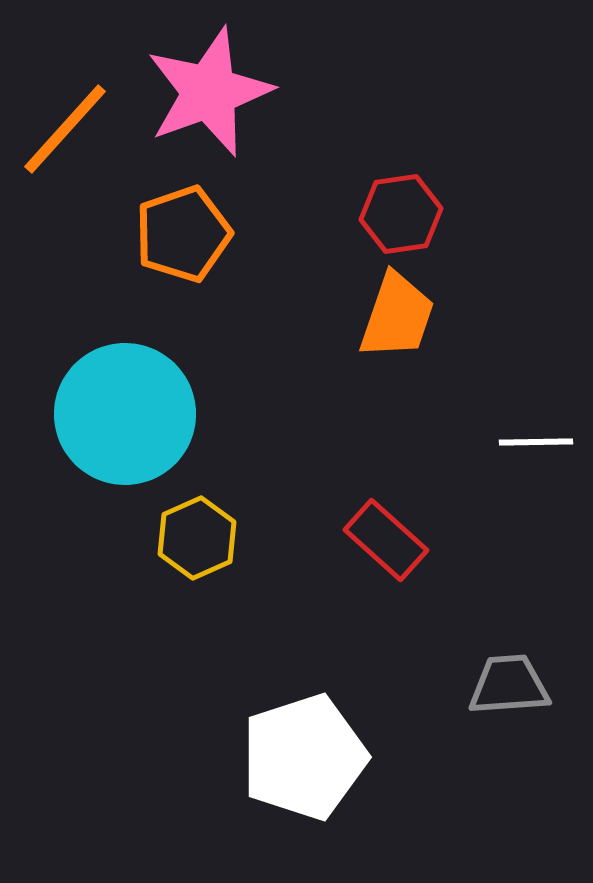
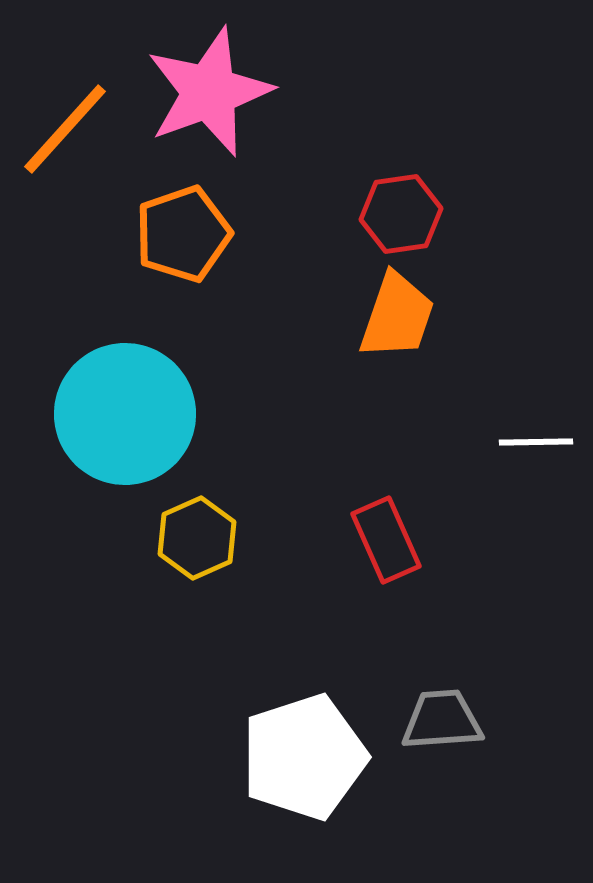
red rectangle: rotated 24 degrees clockwise
gray trapezoid: moved 67 px left, 35 px down
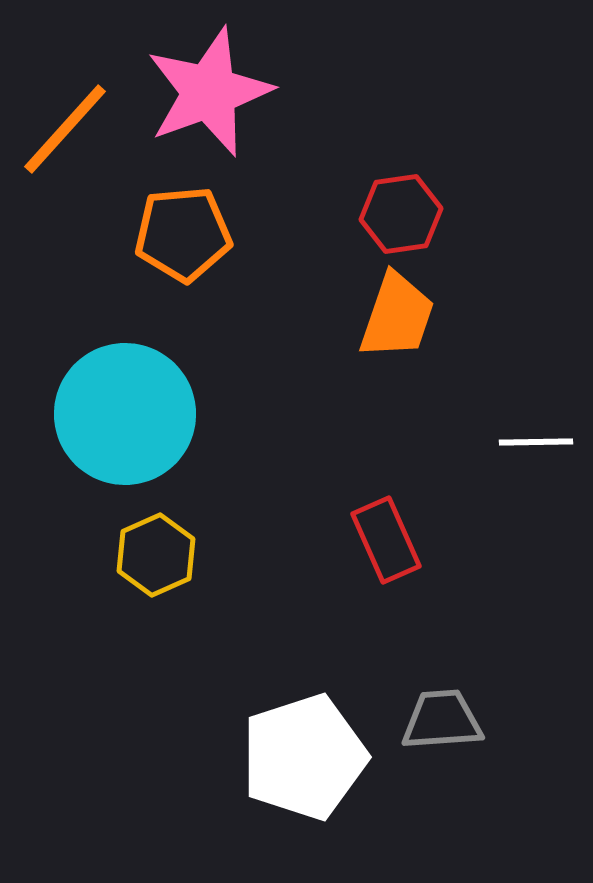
orange pentagon: rotated 14 degrees clockwise
yellow hexagon: moved 41 px left, 17 px down
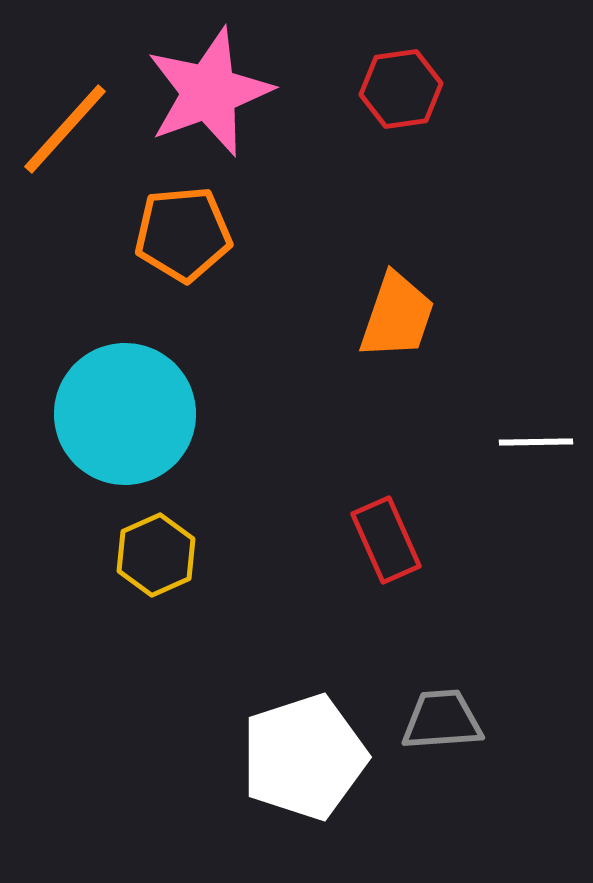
red hexagon: moved 125 px up
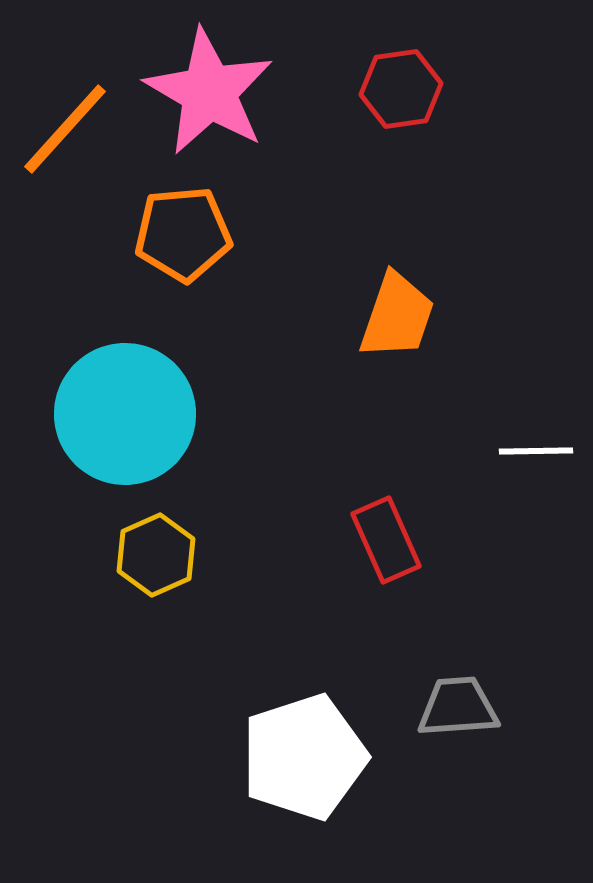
pink star: rotated 22 degrees counterclockwise
white line: moved 9 px down
gray trapezoid: moved 16 px right, 13 px up
